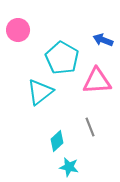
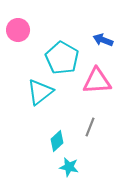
gray line: rotated 42 degrees clockwise
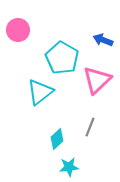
pink triangle: moved 1 px up; rotated 40 degrees counterclockwise
cyan diamond: moved 2 px up
cyan star: rotated 18 degrees counterclockwise
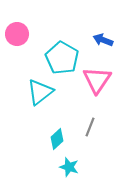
pink circle: moved 1 px left, 4 px down
pink triangle: rotated 12 degrees counterclockwise
cyan star: rotated 24 degrees clockwise
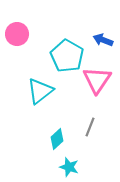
cyan pentagon: moved 5 px right, 2 px up
cyan triangle: moved 1 px up
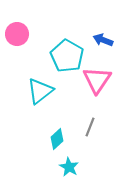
cyan star: rotated 12 degrees clockwise
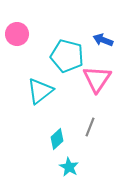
cyan pentagon: rotated 16 degrees counterclockwise
pink triangle: moved 1 px up
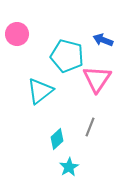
cyan star: rotated 12 degrees clockwise
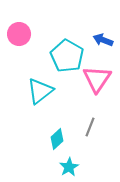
pink circle: moved 2 px right
cyan pentagon: rotated 16 degrees clockwise
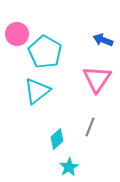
pink circle: moved 2 px left
cyan pentagon: moved 22 px left, 4 px up
cyan triangle: moved 3 px left
